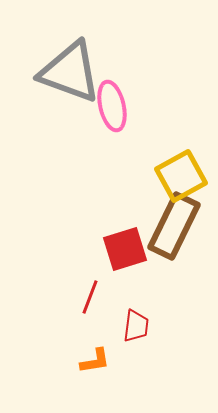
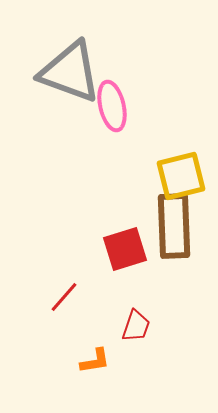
yellow square: rotated 15 degrees clockwise
brown rectangle: rotated 28 degrees counterclockwise
red line: moved 26 px left; rotated 20 degrees clockwise
red trapezoid: rotated 12 degrees clockwise
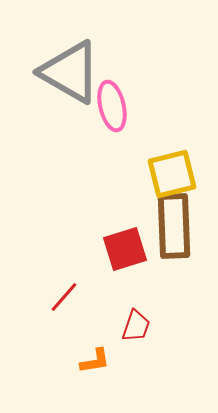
gray triangle: rotated 10 degrees clockwise
yellow square: moved 9 px left, 2 px up
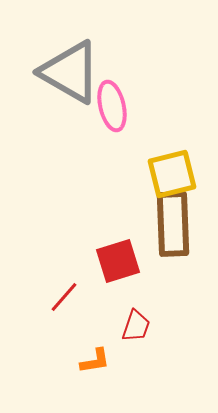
brown rectangle: moved 1 px left, 2 px up
red square: moved 7 px left, 12 px down
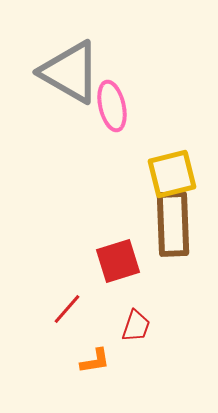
red line: moved 3 px right, 12 px down
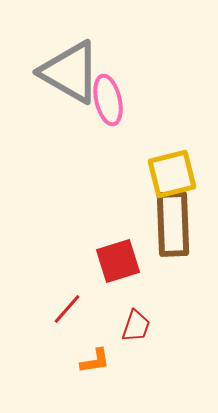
pink ellipse: moved 4 px left, 6 px up
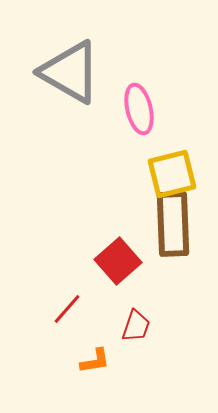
pink ellipse: moved 31 px right, 9 px down
red square: rotated 24 degrees counterclockwise
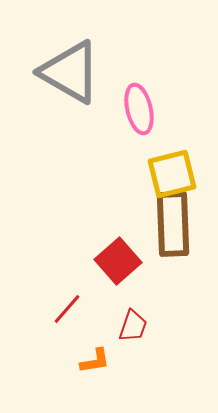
red trapezoid: moved 3 px left
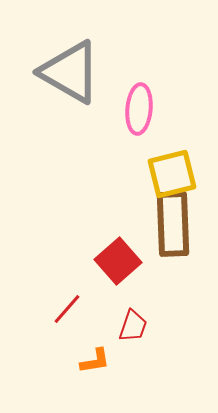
pink ellipse: rotated 18 degrees clockwise
